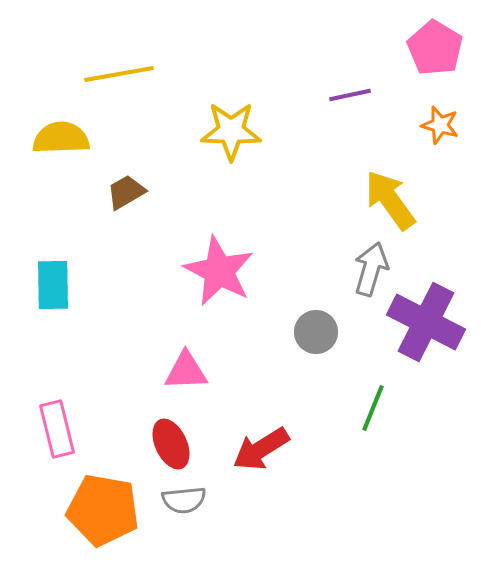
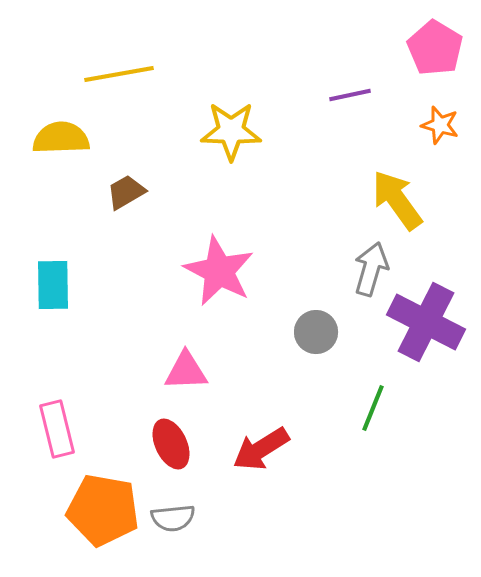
yellow arrow: moved 7 px right
gray semicircle: moved 11 px left, 18 px down
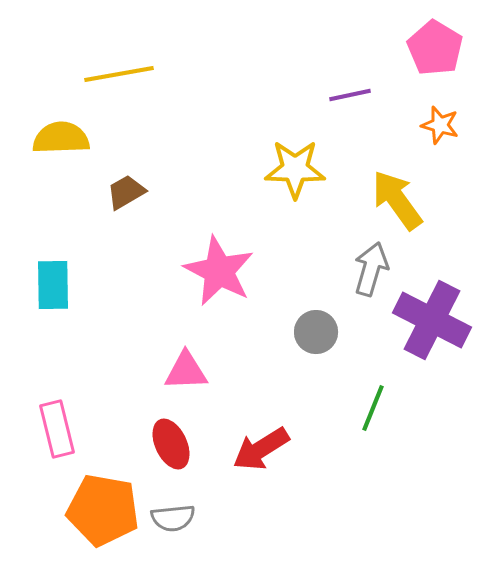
yellow star: moved 64 px right, 38 px down
purple cross: moved 6 px right, 2 px up
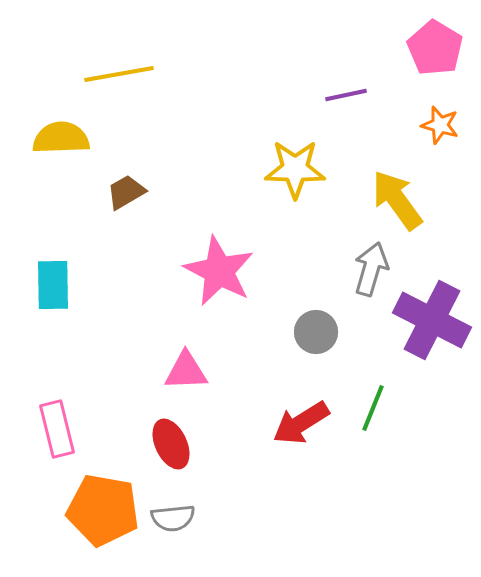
purple line: moved 4 px left
red arrow: moved 40 px right, 26 px up
